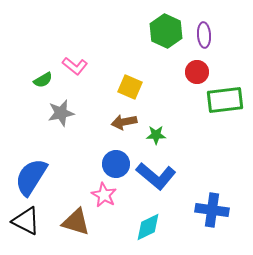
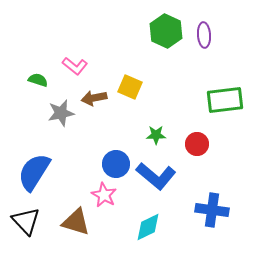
red circle: moved 72 px down
green semicircle: moved 5 px left; rotated 132 degrees counterclockwise
brown arrow: moved 30 px left, 24 px up
blue semicircle: moved 3 px right, 5 px up
black triangle: rotated 20 degrees clockwise
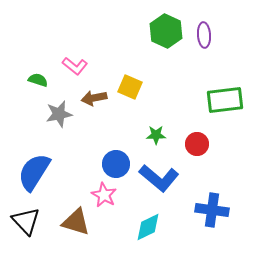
gray star: moved 2 px left, 1 px down
blue L-shape: moved 3 px right, 2 px down
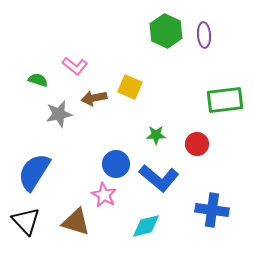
cyan diamond: moved 2 px left, 1 px up; rotated 12 degrees clockwise
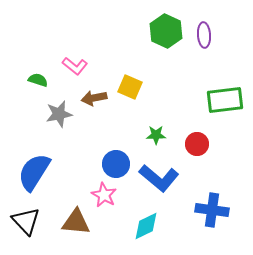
brown triangle: rotated 12 degrees counterclockwise
cyan diamond: rotated 12 degrees counterclockwise
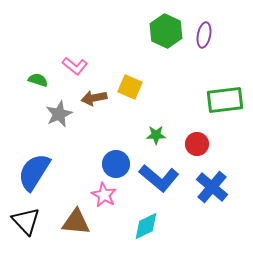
purple ellipse: rotated 15 degrees clockwise
gray star: rotated 12 degrees counterclockwise
blue cross: moved 23 px up; rotated 32 degrees clockwise
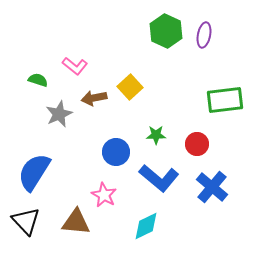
yellow square: rotated 25 degrees clockwise
blue circle: moved 12 px up
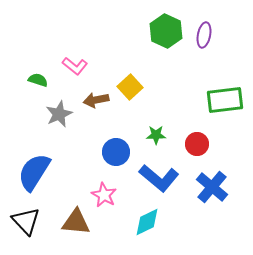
brown arrow: moved 2 px right, 2 px down
cyan diamond: moved 1 px right, 4 px up
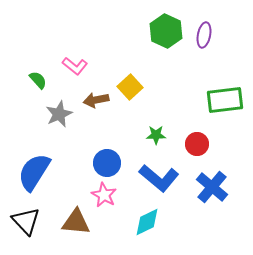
green semicircle: rotated 30 degrees clockwise
blue circle: moved 9 px left, 11 px down
